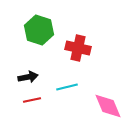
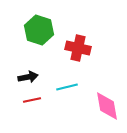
pink diamond: moved 1 px left; rotated 12 degrees clockwise
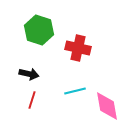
black arrow: moved 1 px right, 3 px up; rotated 24 degrees clockwise
cyan line: moved 8 px right, 4 px down
red line: rotated 60 degrees counterclockwise
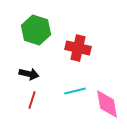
green hexagon: moved 3 px left
pink diamond: moved 2 px up
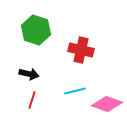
red cross: moved 3 px right, 2 px down
pink diamond: rotated 60 degrees counterclockwise
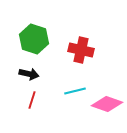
green hexagon: moved 2 px left, 9 px down
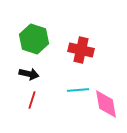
cyan line: moved 3 px right, 1 px up; rotated 10 degrees clockwise
pink diamond: moved 1 px left; rotated 60 degrees clockwise
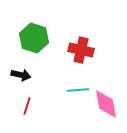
green hexagon: moved 1 px up
black arrow: moved 8 px left, 1 px down
red line: moved 5 px left, 6 px down
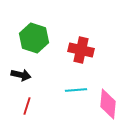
cyan line: moved 2 px left
pink diamond: moved 2 px right; rotated 16 degrees clockwise
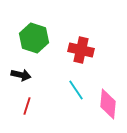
cyan line: rotated 60 degrees clockwise
